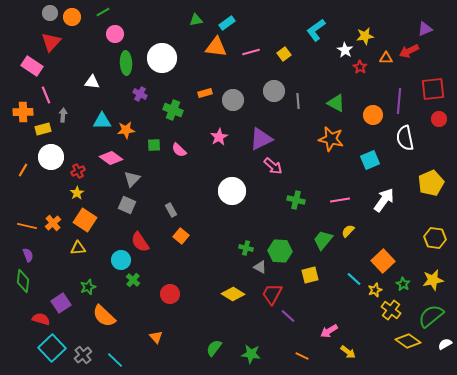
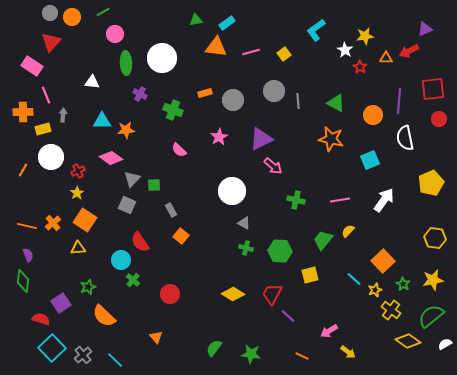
green square at (154, 145): moved 40 px down
gray triangle at (260, 267): moved 16 px left, 44 px up
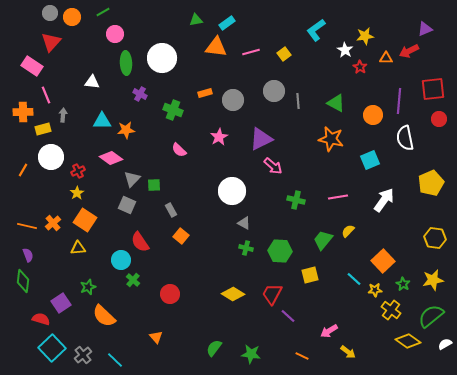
pink line at (340, 200): moved 2 px left, 3 px up
yellow star at (375, 290): rotated 16 degrees clockwise
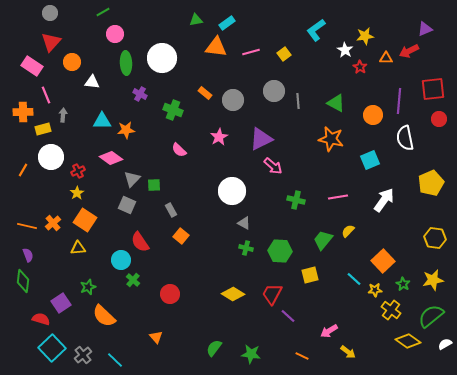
orange circle at (72, 17): moved 45 px down
orange rectangle at (205, 93): rotated 56 degrees clockwise
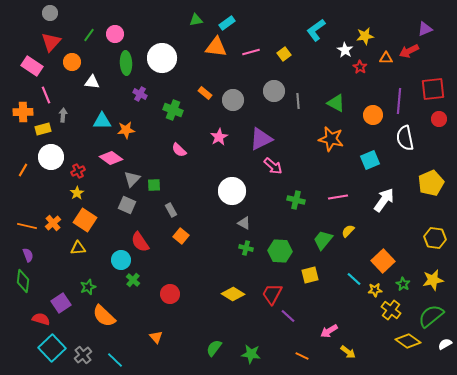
green line at (103, 12): moved 14 px left, 23 px down; rotated 24 degrees counterclockwise
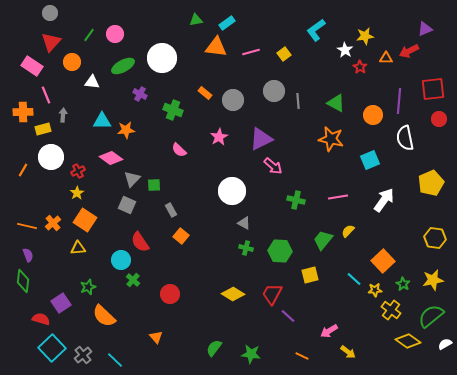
green ellipse at (126, 63): moved 3 px left, 3 px down; rotated 65 degrees clockwise
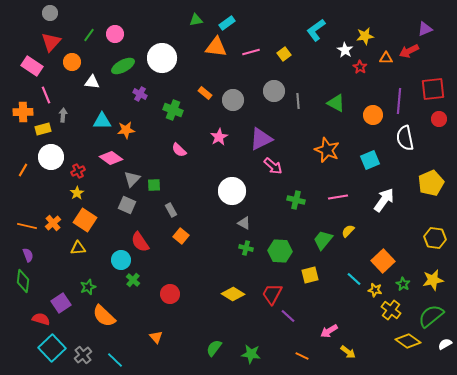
orange star at (331, 139): moved 4 px left, 11 px down; rotated 10 degrees clockwise
yellow star at (375, 290): rotated 16 degrees clockwise
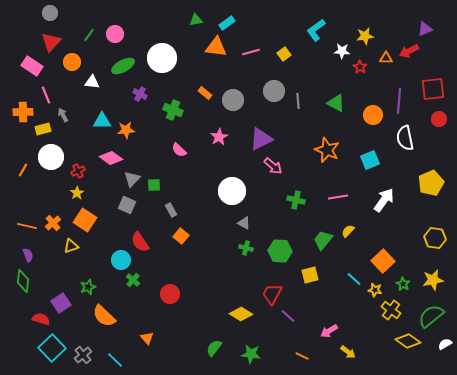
white star at (345, 50): moved 3 px left, 1 px down; rotated 28 degrees counterclockwise
gray arrow at (63, 115): rotated 32 degrees counterclockwise
yellow triangle at (78, 248): moved 7 px left, 2 px up; rotated 14 degrees counterclockwise
yellow diamond at (233, 294): moved 8 px right, 20 px down
orange triangle at (156, 337): moved 9 px left, 1 px down
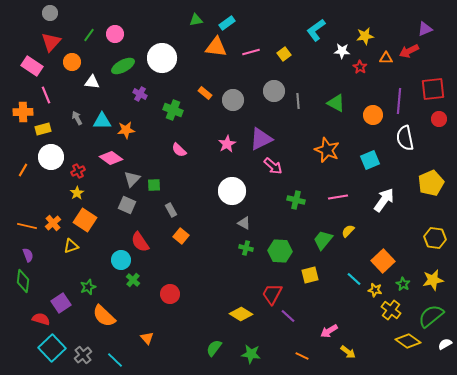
gray arrow at (63, 115): moved 14 px right, 3 px down
pink star at (219, 137): moved 8 px right, 7 px down
